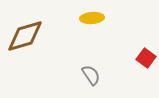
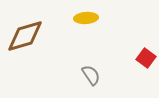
yellow ellipse: moved 6 px left
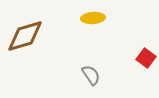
yellow ellipse: moved 7 px right
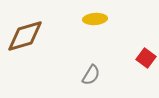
yellow ellipse: moved 2 px right, 1 px down
gray semicircle: rotated 65 degrees clockwise
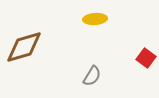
brown diamond: moved 1 px left, 11 px down
gray semicircle: moved 1 px right, 1 px down
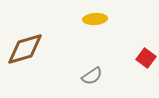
brown diamond: moved 1 px right, 2 px down
gray semicircle: rotated 25 degrees clockwise
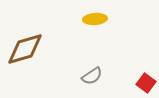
red square: moved 25 px down
